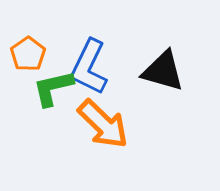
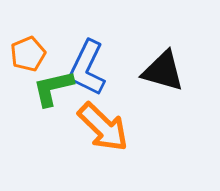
orange pentagon: rotated 12 degrees clockwise
blue L-shape: moved 2 px left, 1 px down
orange arrow: moved 3 px down
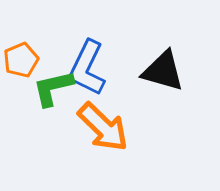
orange pentagon: moved 7 px left, 6 px down
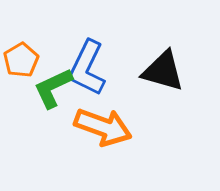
orange pentagon: rotated 8 degrees counterclockwise
green L-shape: rotated 12 degrees counterclockwise
orange arrow: rotated 24 degrees counterclockwise
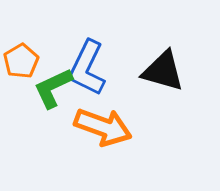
orange pentagon: moved 1 px down
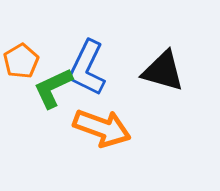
orange arrow: moved 1 px left, 1 px down
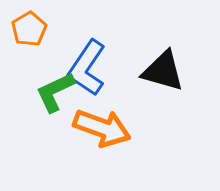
orange pentagon: moved 8 px right, 32 px up
blue L-shape: rotated 8 degrees clockwise
green L-shape: moved 2 px right, 4 px down
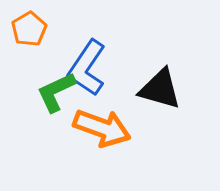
black triangle: moved 3 px left, 18 px down
green L-shape: moved 1 px right
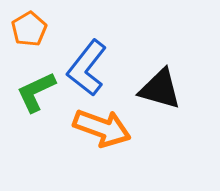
blue L-shape: rotated 4 degrees clockwise
green L-shape: moved 20 px left
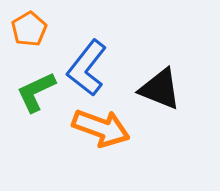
black triangle: rotated 6 degrees clockwise
orange arrow: moved 1 px left
